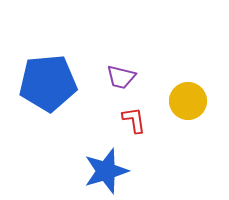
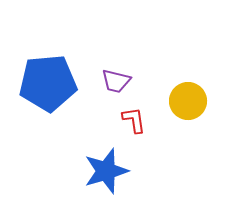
purple trapezoid: moved 5 px left, 4 px down
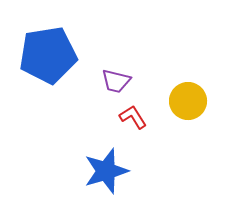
blue pentagon: moved 28 px up; rotated 4 degrees counterclockwise
red L-shape: moved 1 px left, 3 px up; rotated 24 degrees counterclockwise
